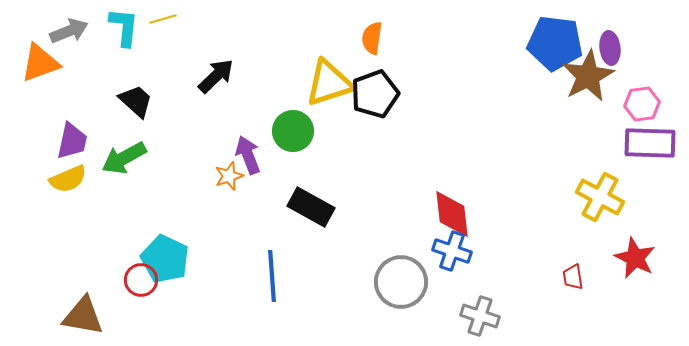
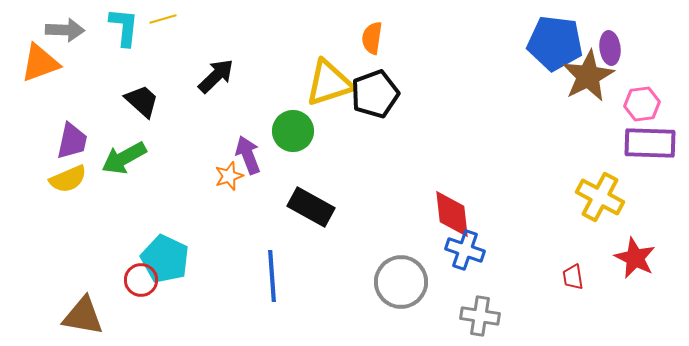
gray arrow: moved 4 px left, 1 px up; rotated 24 degrees clockwise
black trapezoid: moved 6 px right
blue cross: moved 13 px right, 1 px up
gray cross: rotated 9 degrees counterclockwise
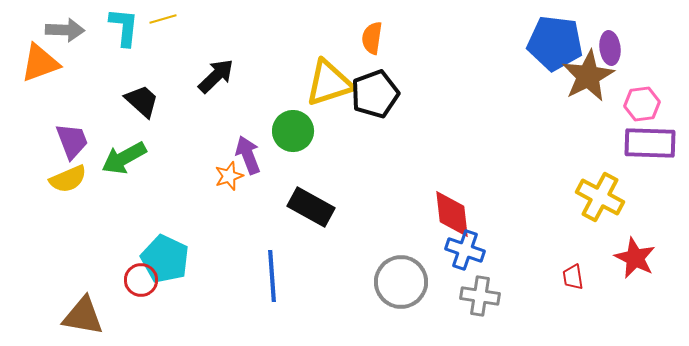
purple trapezoid: rotated 33 degrees counterclockwise
gray cross: moved 20 px up
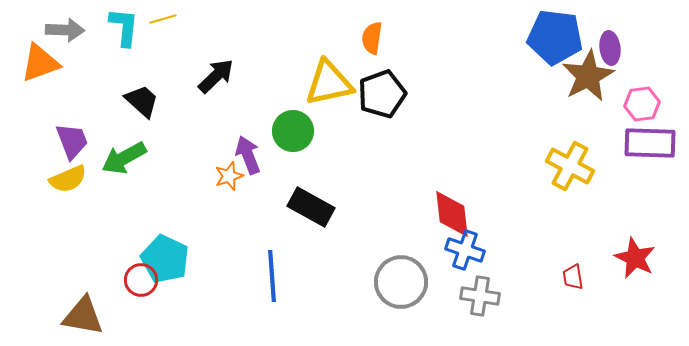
blue pentagon: moved 6 px up
yellow triangle: rotated 6 degrees clockwise
black pentagon: moved 7 px right
yellow cross: moved 30 px left, 31 px up
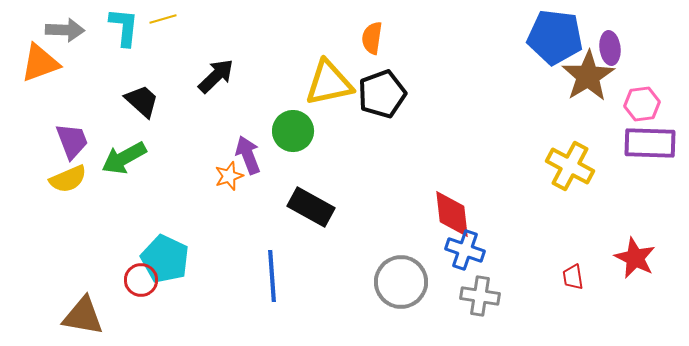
brown star: rotated 4 degrees counterclockwise
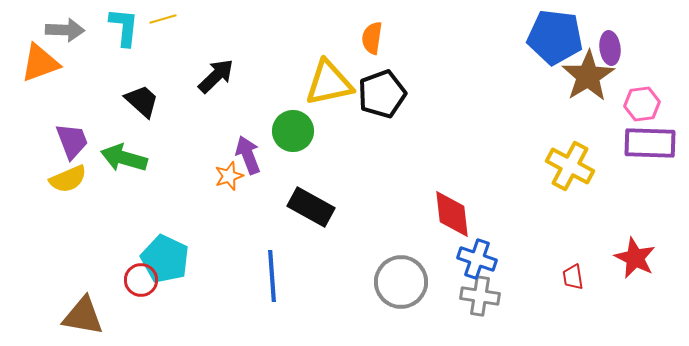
green arrow: rotated 45 degrees clockwise
blue cross: moved 12 px right, 9 px down
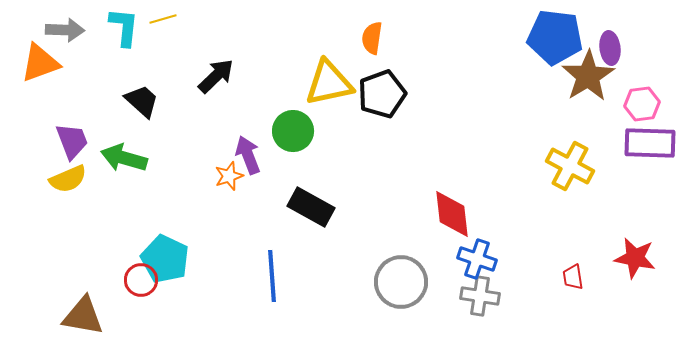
red star: rotated 15 degrees counterclockwise
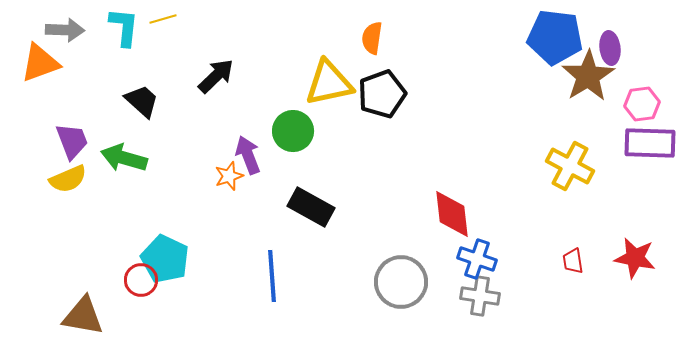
red trapezoid: moved 16 px up
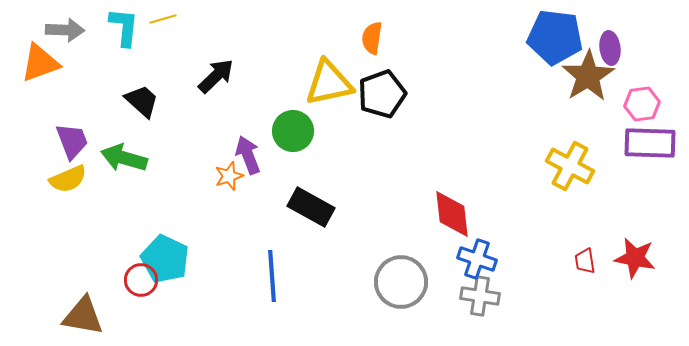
red trapezoid: moved 12 px right
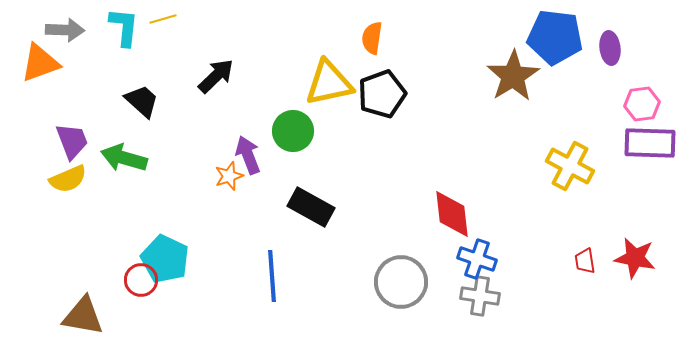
brown star: moved 75 px left
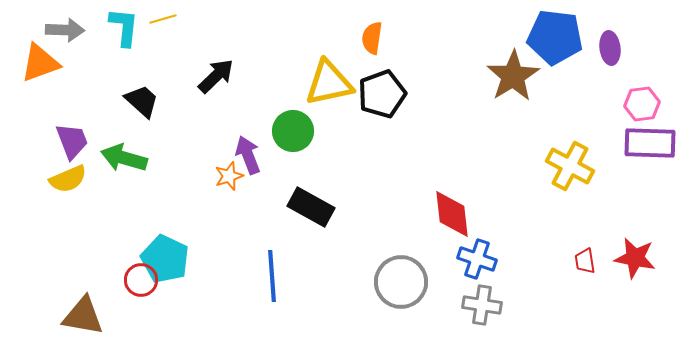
gray cross: moved 2 px right, 9 px down
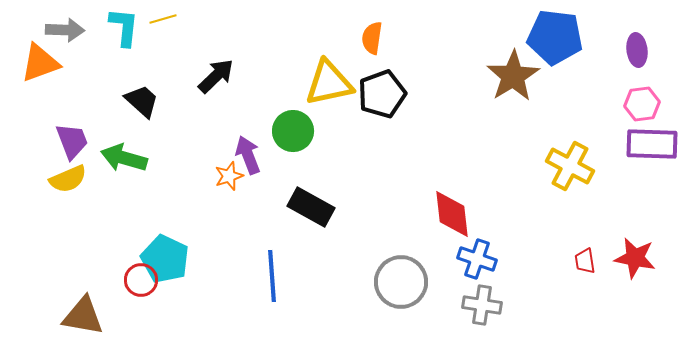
purple ellipse: moved 27 px right, 2 px down
purple rectangle: moved 2 px right, 1 px down
